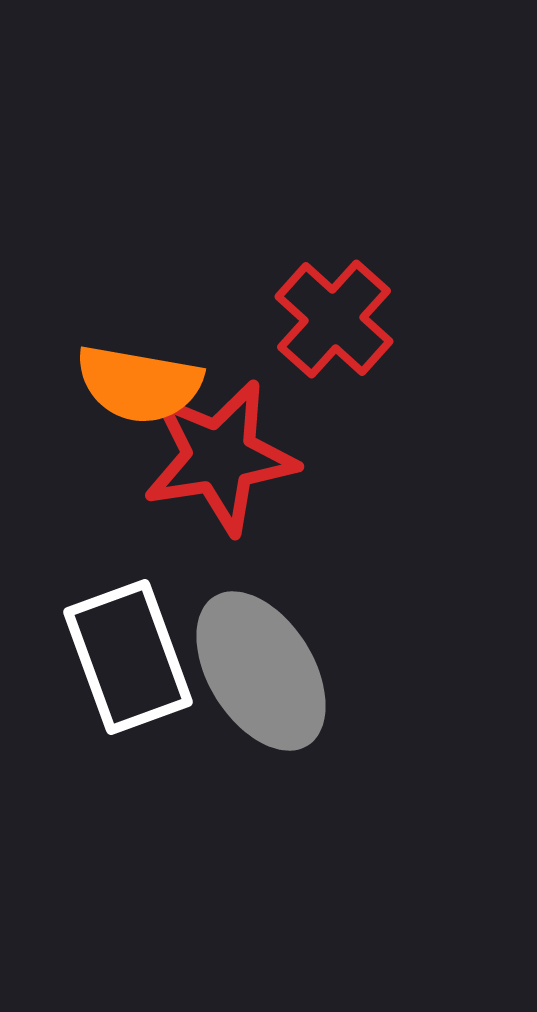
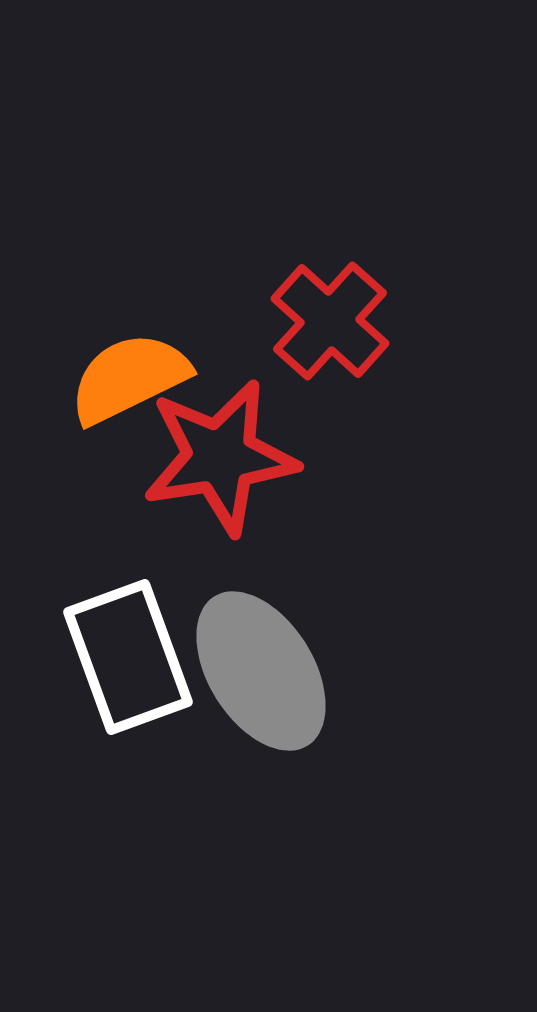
red cross: moved 4 px left, 2 px down
orange semicircle: moved 10 px left, 6 px up; rotated 144 degrees clockwise
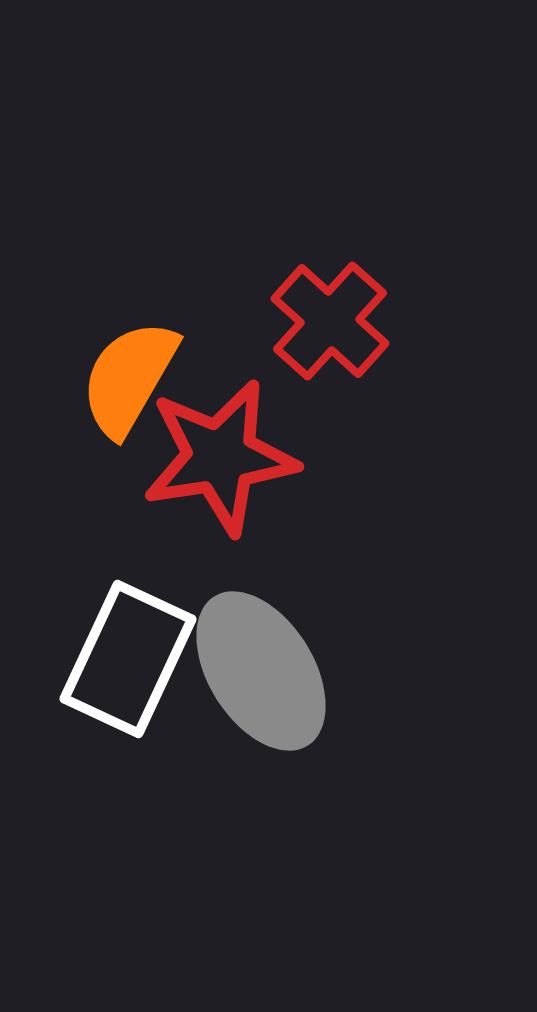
orange semicircle: rotated 34 degrees counterclockwise
white rectangle: moved 2 px down; rotated 45 degrees clockwise
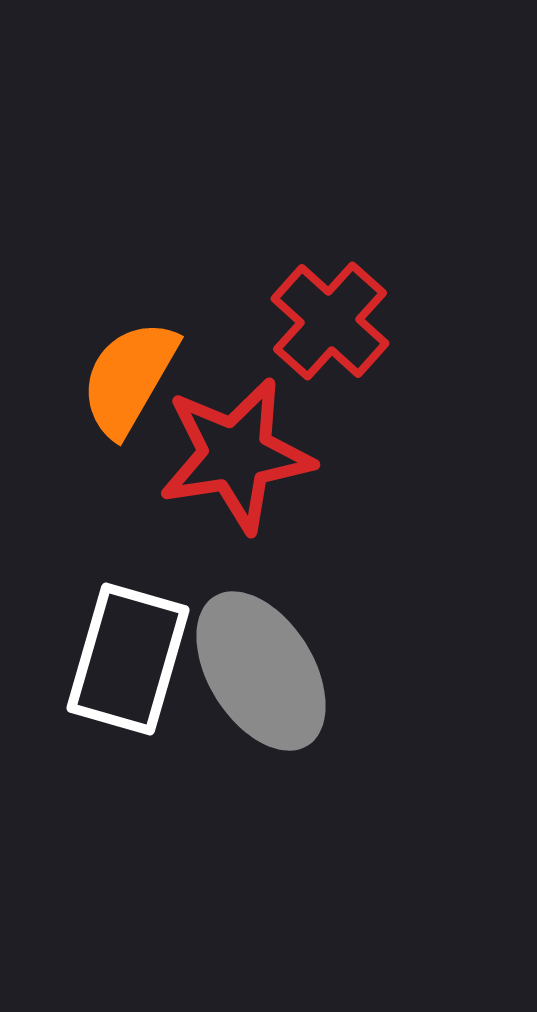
red star: moved 16 px right, 2 px up
white rectangle: rotated 9 degrees counterclockwise
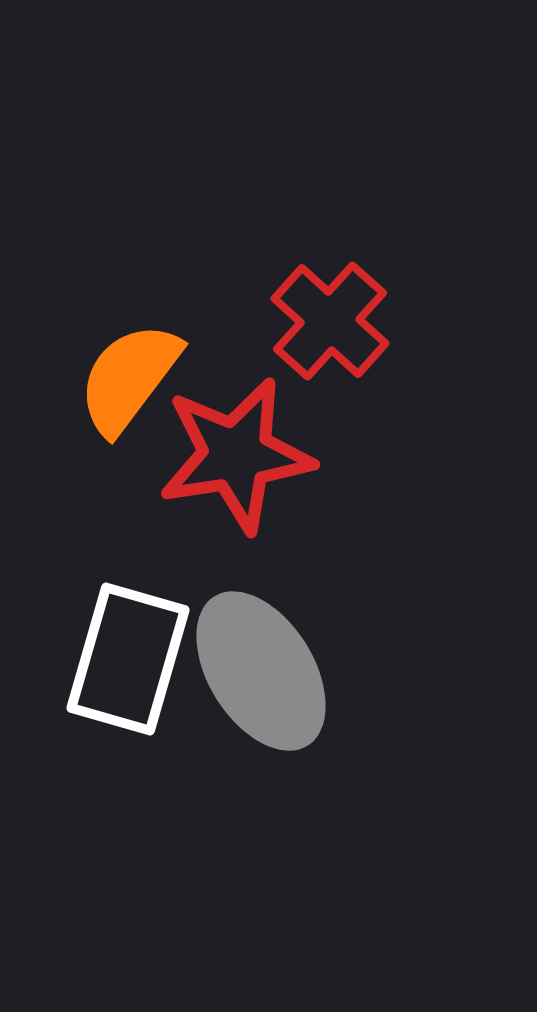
orange semicircle: rotated 7 degrees clockwise
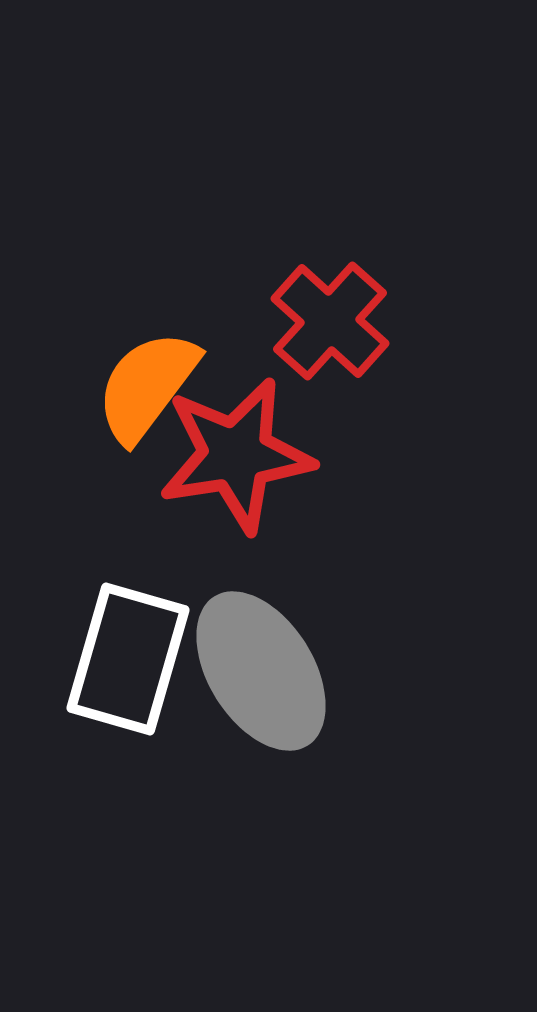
orange semicircle: moved 18 px right, 8 px down
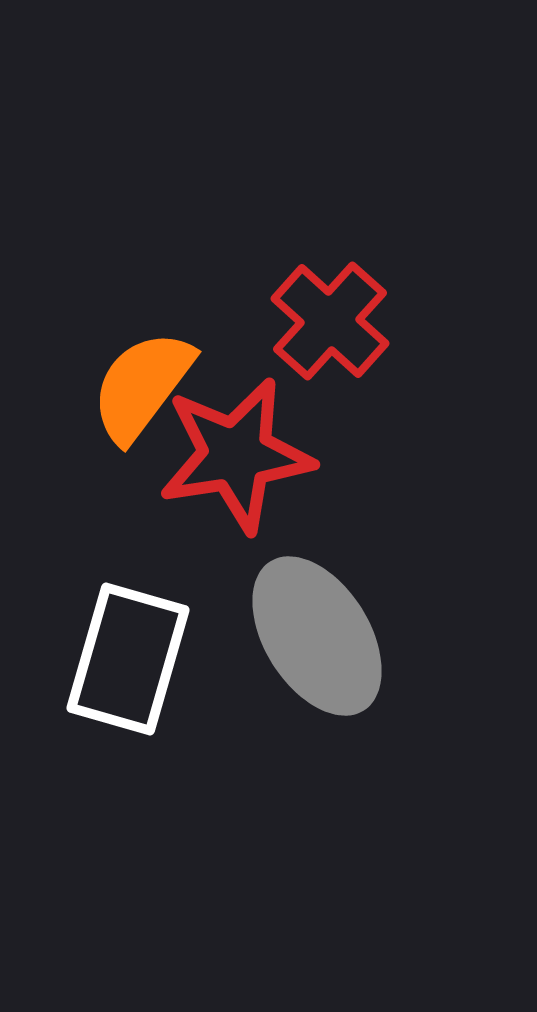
orange semicircle: moved 5 px left
gray ellipse: moved 56 px right, 35 px up
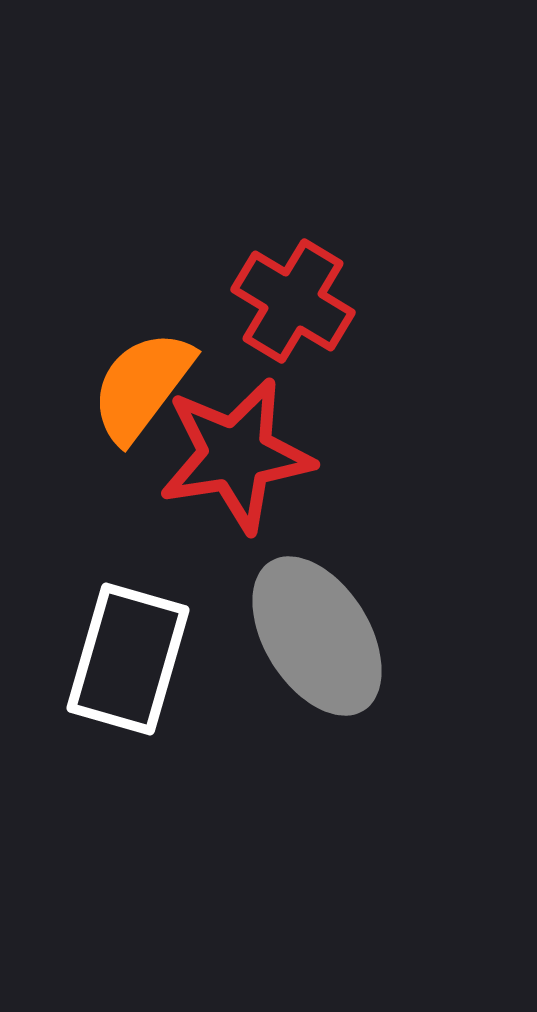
red cross: moved 37 px left, 20 px up; rotated 11 degrees counterclockwise
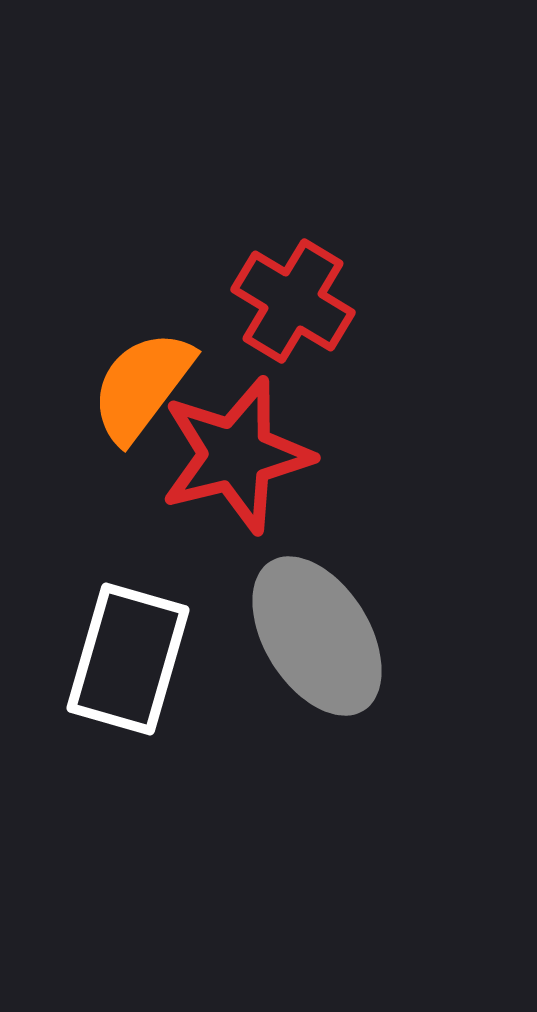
red star: rotated 5 degrees counterclockwise
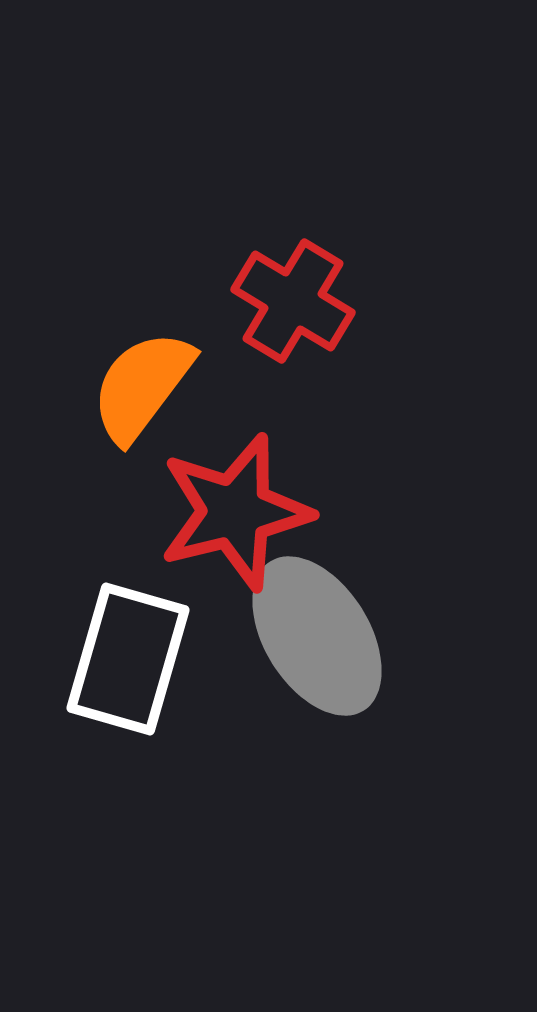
red star: moved 1 px left, 57 px down
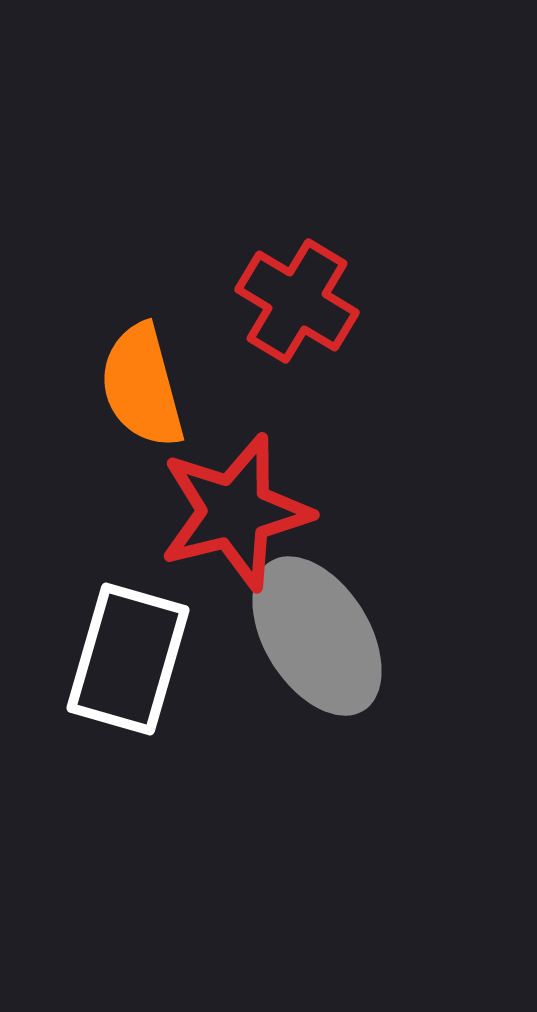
red cross: moved 4 px right
orange semicircle: rotated 52 degrees counterclockwise
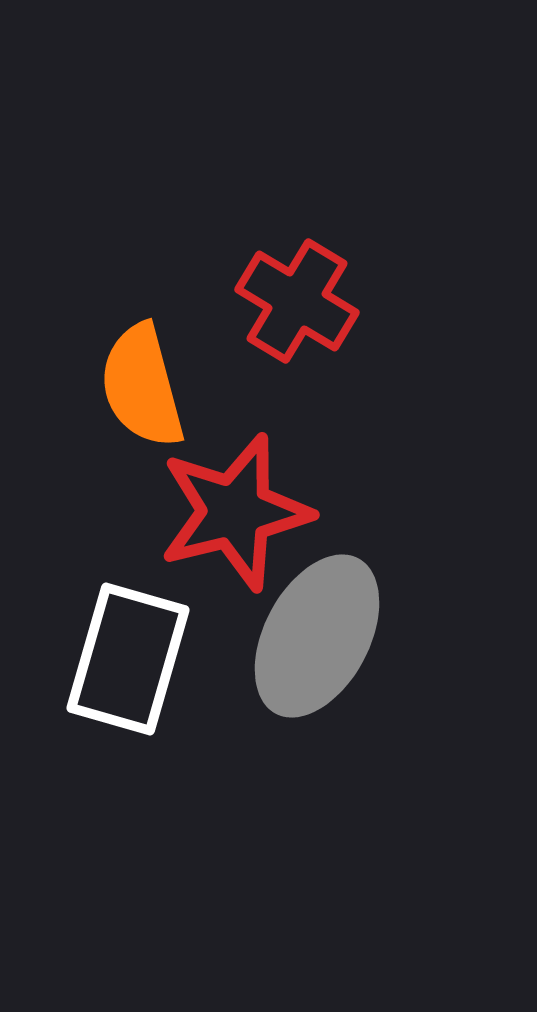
gray ellipse: rotated 60 degrees clockwise
